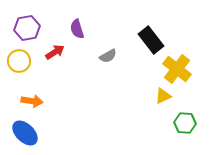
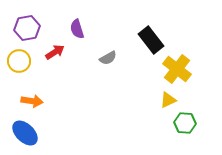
gray semicircle: moved 2 px down
yellow triangle: moved 5 px right, 4 px down
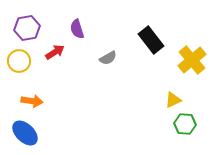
yellow cross: moved 15 px right, 9 px up; rotated 12 degrees clockwise
yellow triangle: moved 5 px right
green hexagon: moved 1 px down
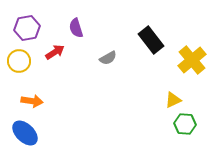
purple semicircle: moved 1 px left, 1 px up
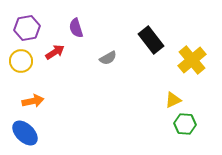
yellow circle: moved 2 px right
orange arrow: moved 1 px right; rotated 20 degrees counterclockwise
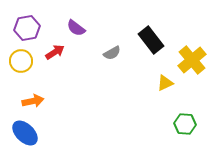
purple semicircle: rotated 36 degrees counterclockwise
gray semicircle: moved 4 px right, 5 px up
yellow triangle: moved 8 px left, 17 px up
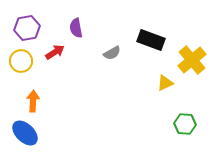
purple semicircle: rotated 42 degrees clockwise
black rectangle: rotated 32 degrees counterclockwise
orange arrow: rotated 75 degrees counterclockwise
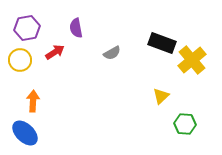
black rectangle: moved 11 px right, 3 px down
yellow circle: moved 1 px left, 1 px up
yellow triangle: moved 4 px left, 13 px down; rotated 18 degrees counterclockwise
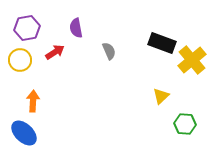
gray semicircle: moved 3 px left, 2 px up; rotated 84 degrees counterclockwise
blue ellipse: moved 1 px left
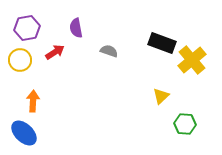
gray semicircle: rotated 48 degrees counterclockwise
